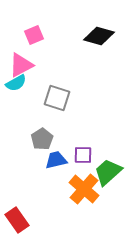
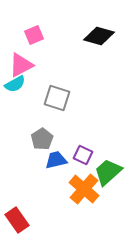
cyan semicircle: moved 1 px left, 1 px down
purple square: rotated 24 degrees clockwise
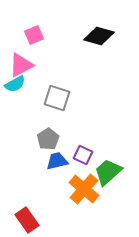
gray pentagon: moved 6 px right
blue trapezoid: moved 1 px right, 1 px down
red rectangle: moved 10 px right
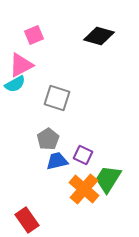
green trapezoid: moved 7 px down; rotated 16 degrees counterclockwise
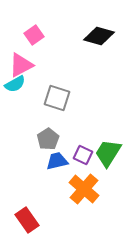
pink square: rotated 12 degrees counterclockwise
green trapezoid: moved 26 px up
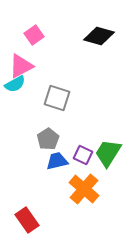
pink triangle: moved 1 px down
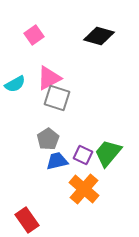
pink triangle: moved 28 px right, 12 px down
green trapezoid: rotated 8 degrees clockwise
